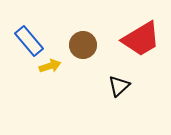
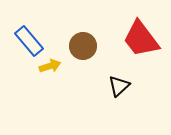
red trapezoid: rotated 84 degrees clockwise
brown circle: moved 1 px down
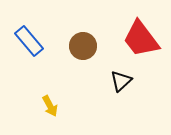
yellow arrow: moved 40 px down; rotated 80 degrees clockwise
black triangle: moved 2 px right, 5 px up
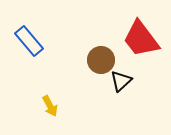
brown circle: moved 18 px right, 14 px down
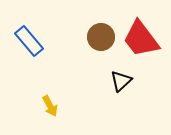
brown circle: moved 23 px up
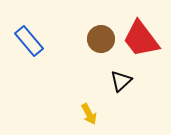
brown circle: moved 2 px down
yellow arrow: moved 39 px right, 8 px down
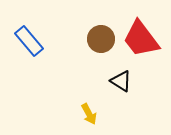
black triangle: rotated 45 degrees counterclockwise
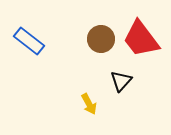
blue rectangle: rotated 12 degrees counterclockwise
black triangle: rotated 40 degrees clockwise
yellow arrow: moved 10 px up
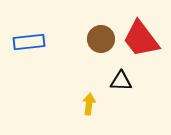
blue rectangle: moved 1 px down; rotated 44 degrees counterclockwise
black triangle: rotated 50 degrees clockwise
yellow arrow: rotated 145 degrees counterclockwise
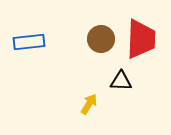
red trapezoid: rotated 141 degrees counterclockwise
yellow arrow: rotated 25 degrees clockwise
